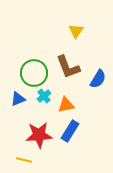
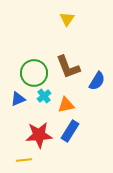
yellow triangle: moved 9 px left, 12 px up
blue semicircle: moved 1 px left, 2 px down
yellow line: rotated 21 degrees counterclockwise
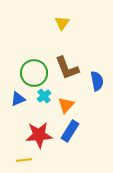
yellow triangle: moved 5 px left, 4 px down
brown L-shape: moved 1 px left, 1 px down
blue semicircle: rotated 42 degrees counterclockwise
orange triangle: rotated 36 degrees counterclockwise
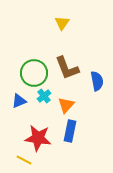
blue triangle: moved 1 px right, 2 px down
blue rectangle: rotated 20 degrees counterclockwise
red star: moved 1 px left, 3 px down; rotated 12 degrees clockwise
yellow line: rotated 35 degrees clockwise
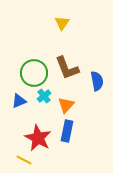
blue rectangle: moved 3 px left
red star: rotated 20 degrees clockwise
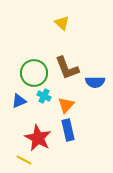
yellow triangle: rotated 21 degrees counterclockwise
blue semicircle: moved 2 px left, 1 px down; rotated 102 degrees clockwise
cyan cross: rotated 24 degrees counterclockwise
blue rectangle: moved 1 px right, 1 px up; rotated 25 degrees counterclockwise
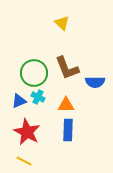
cyan cross: moved 6 px left, 1 px down
orange triangle: rotated 48 degrees clockwise
blue rectangle: rotated 15 degrees clockwise
red star: moved 11 px left, 6 px up
yellow line: moved 1 px down
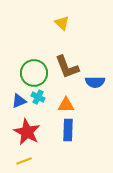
brown L-shape: moved 1 px up
yellow line: rotated 49 degrees counterclockwise
